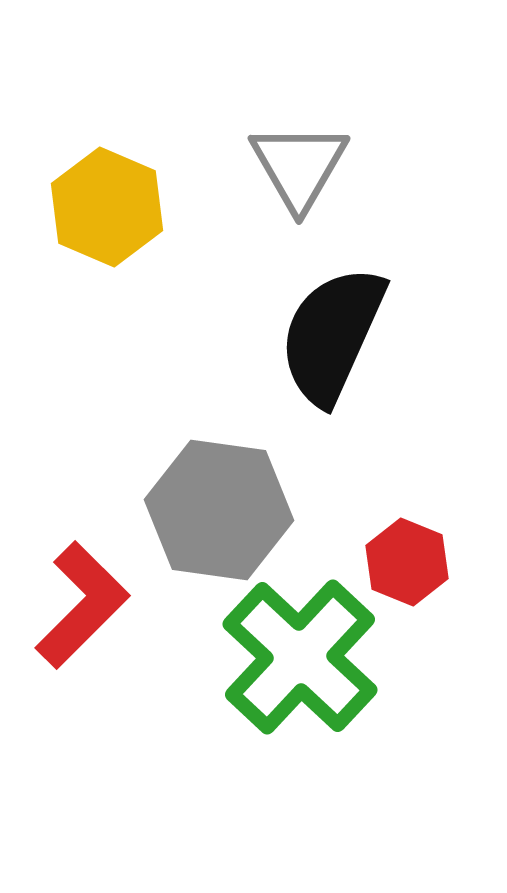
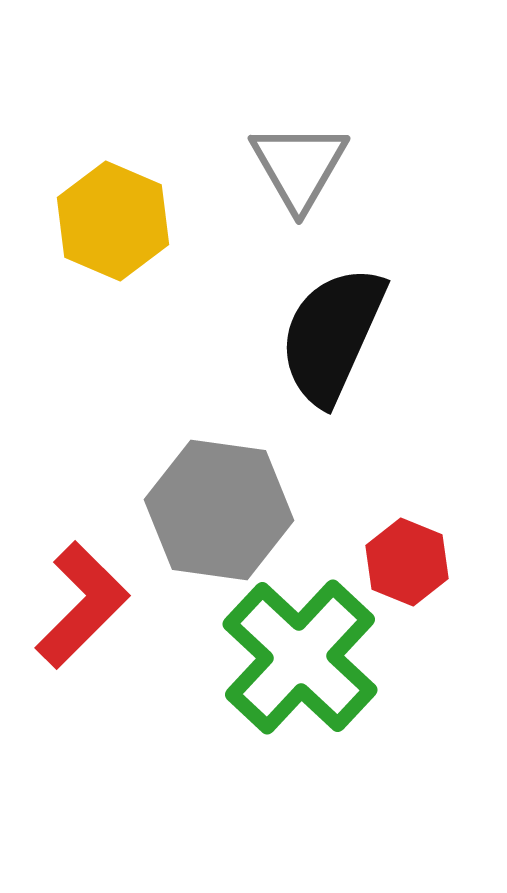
yellow hexagon: moved 6 px right, 14 px down
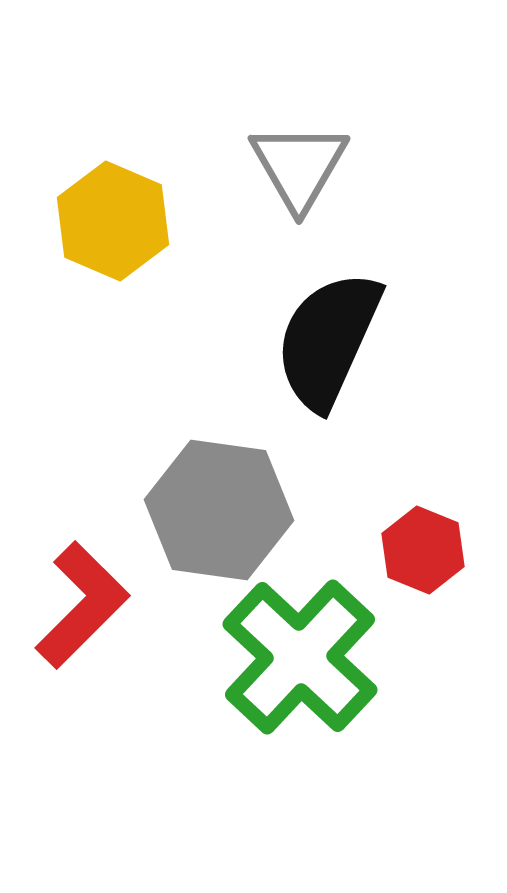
black semicircle: moved 4 px left, 5 px down
red hexagon: moved 16 px right, 12 px up
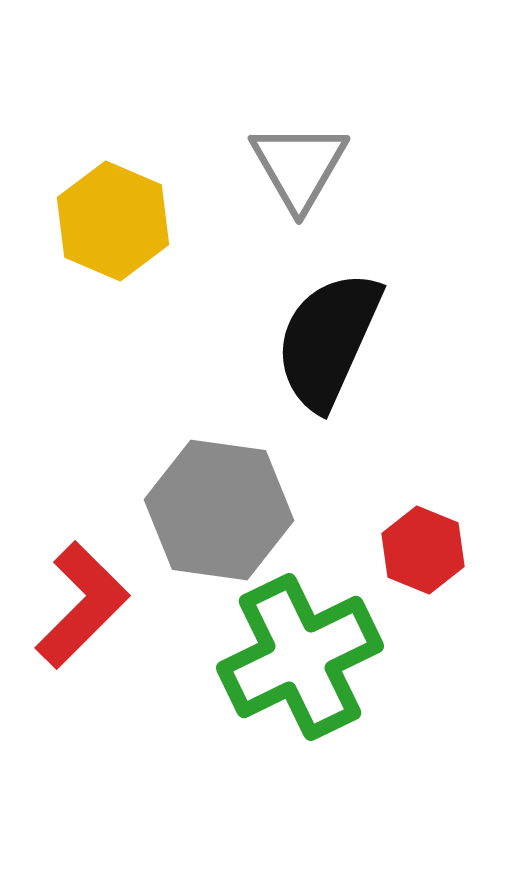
green cross: rotated 21 degrees clockwise
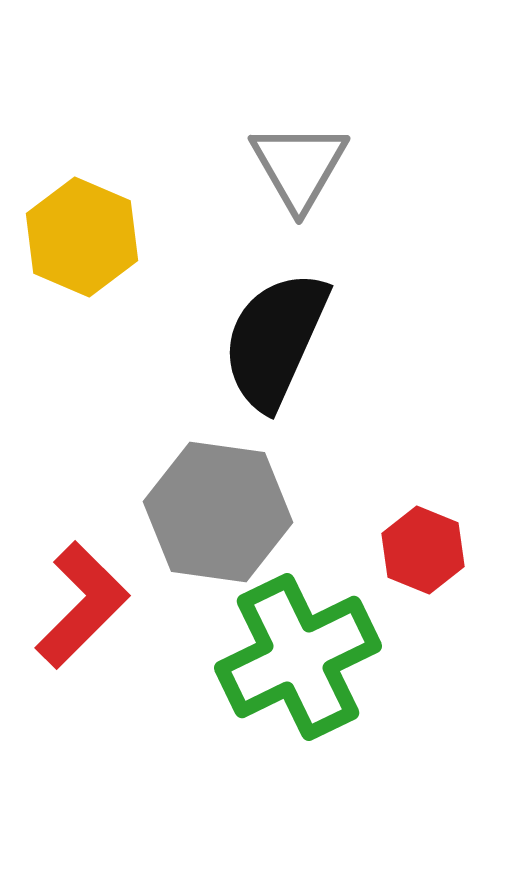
yellow hexagon: moved 31 px left, 16 px down
black semicircle: moved 53 px left
gray hexagon: moved 1 px left, 2 px down
green cross: moved 2 px left
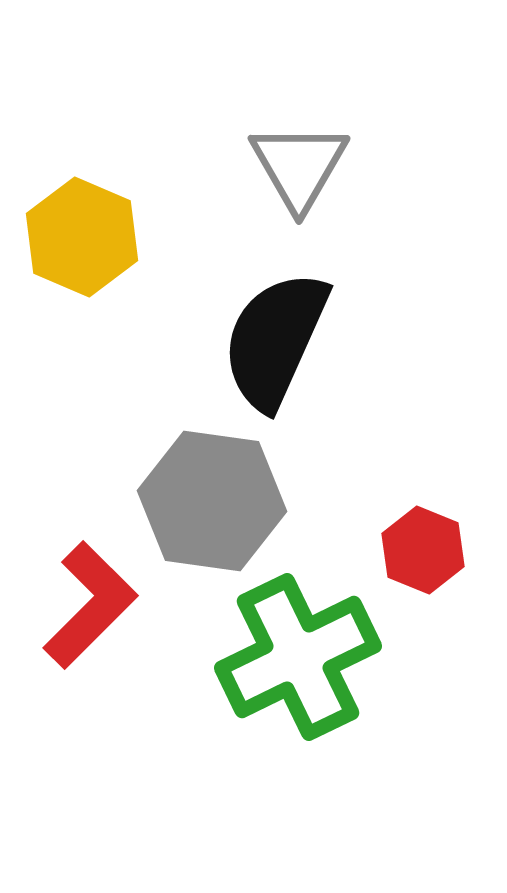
gray hexagon: moved 6 px left, 11 px up
red L-shape: moved 8 px right
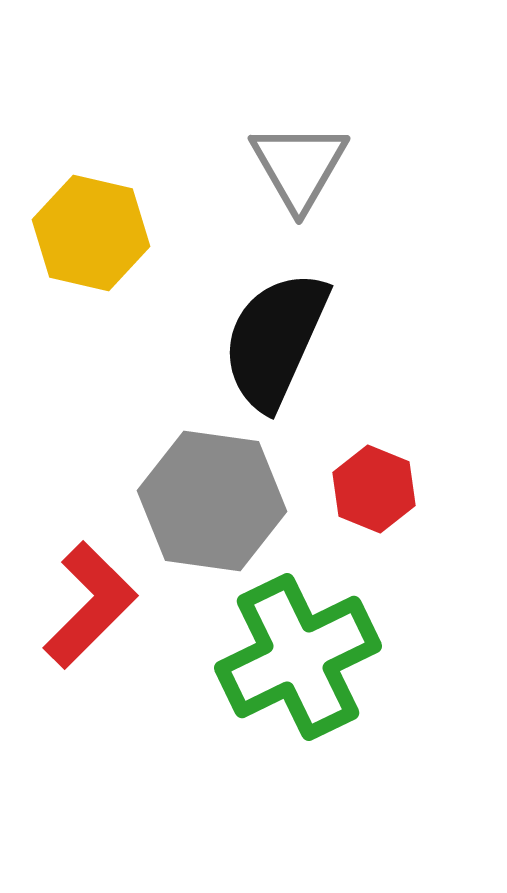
yellow hexagon: moved 9 px right, 4 px up; rotated 10 degrees counterclockwise
red hexagon: moved 49 px left, 61 px up
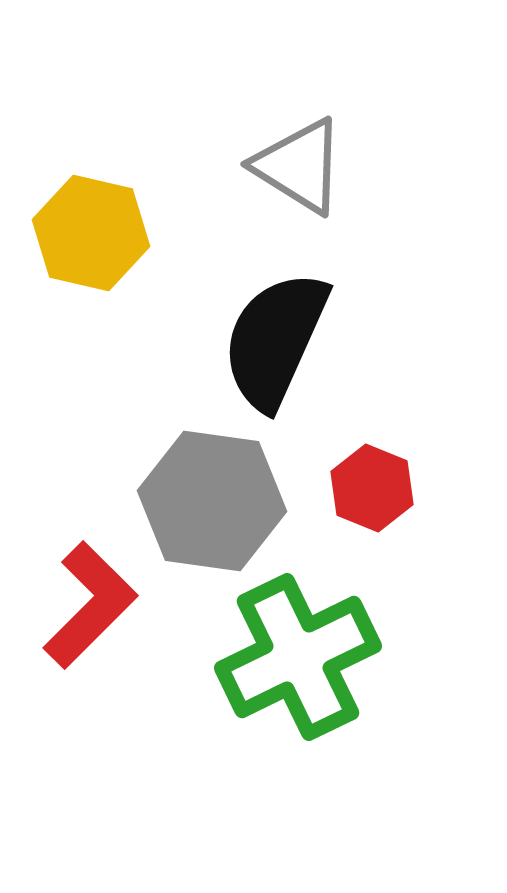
gray triangle: rotated 28 degrees counterclockwise
red hexagon: moved 2 px left, 1 px up
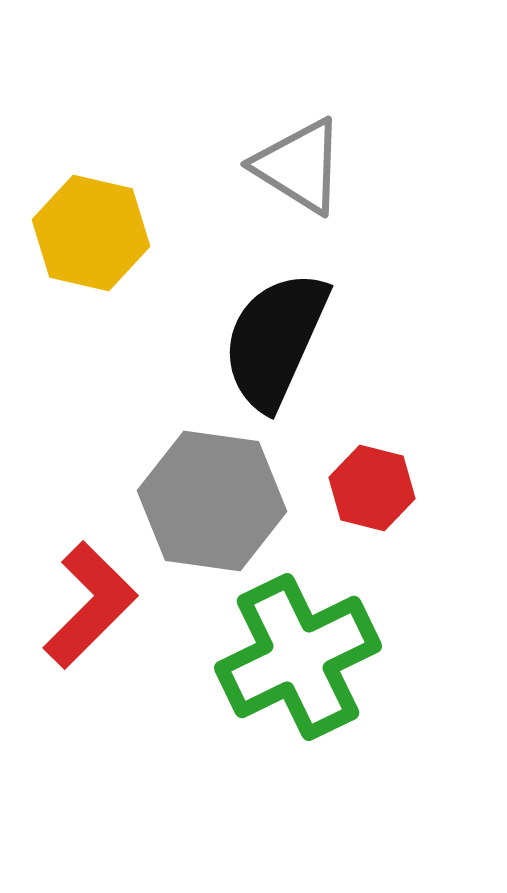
red hexagon: rotated 8 degrees counterclockwise
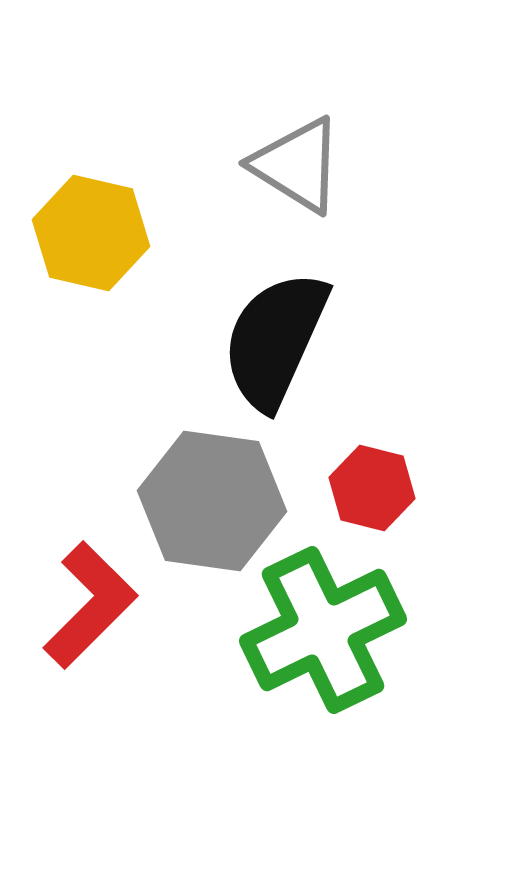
gray triangle: moved 2 px left, 1 px up
green cross: moved 25 px right, 27 px up
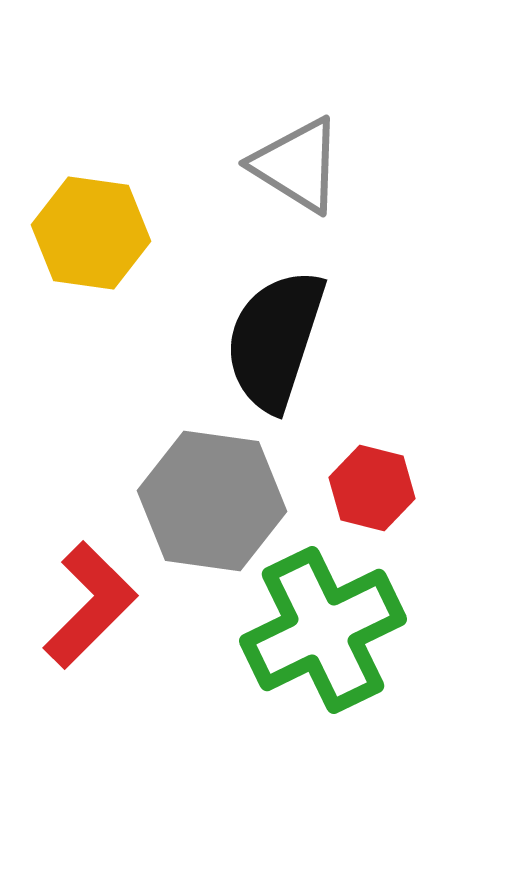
yellow hexagon: rotated 5 degrees counterclockwise
black semicircle: rotated 6 degrees counterclockwise
